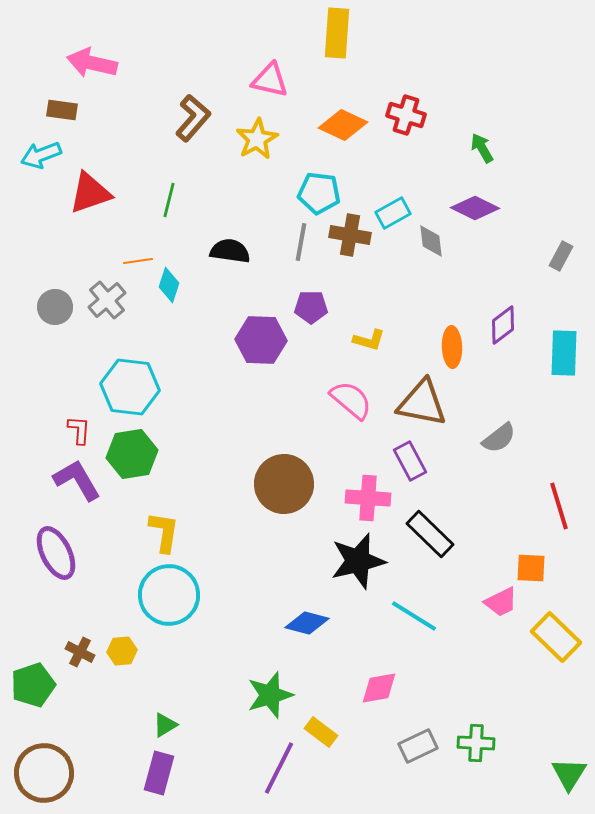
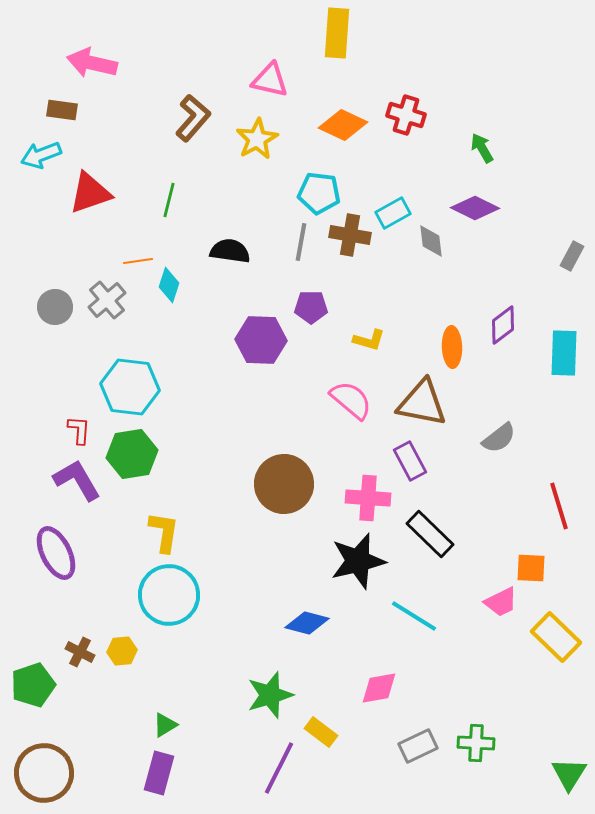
gray rectangle at (561, 256): moved 11 px right
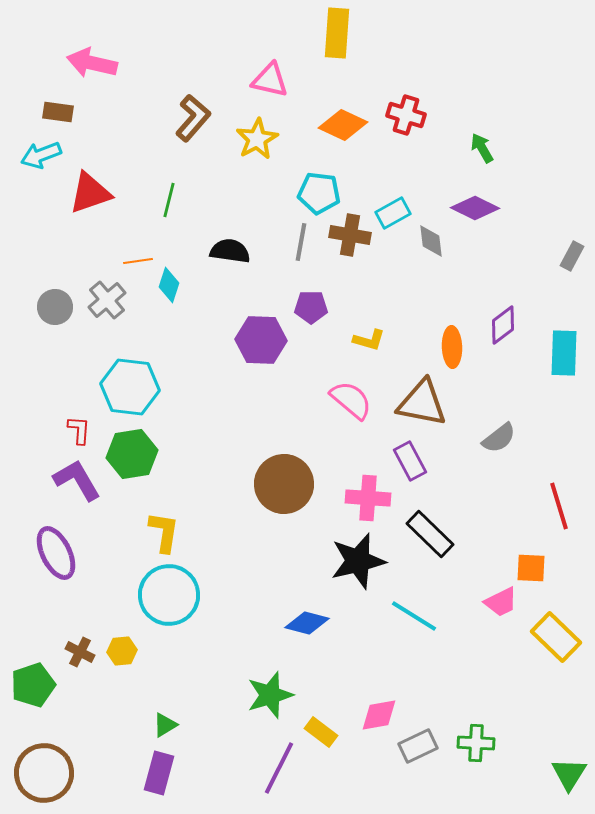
brown rectangle at (62, 110): moved 4 px left, 2 px down
pink diamond at (379, 688): moved 27 px down
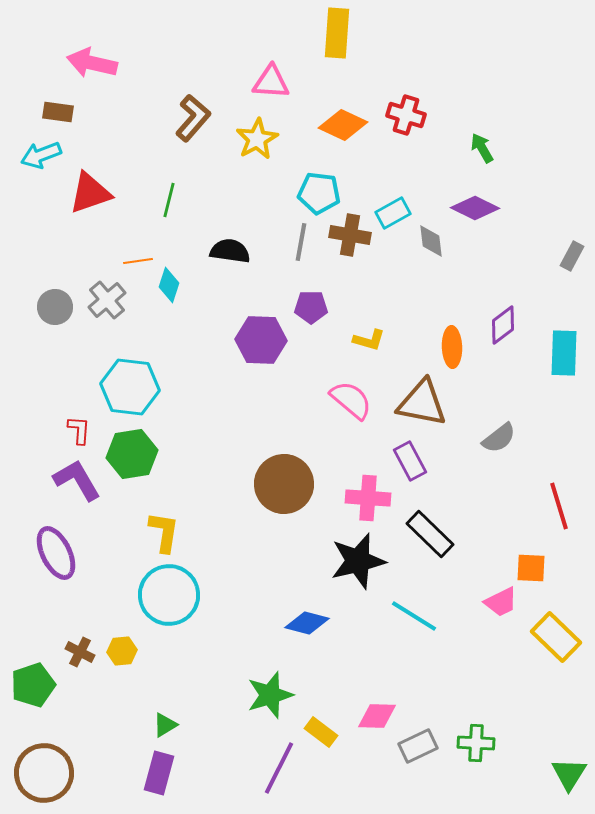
pink triangle at (270, 80): moved 1 px right, 2 px down; rotated 9 degrees counterclockwise
pink diamond at (379, 715): moved 2 px left, 1 px down; rotated 12 degrees clockwise
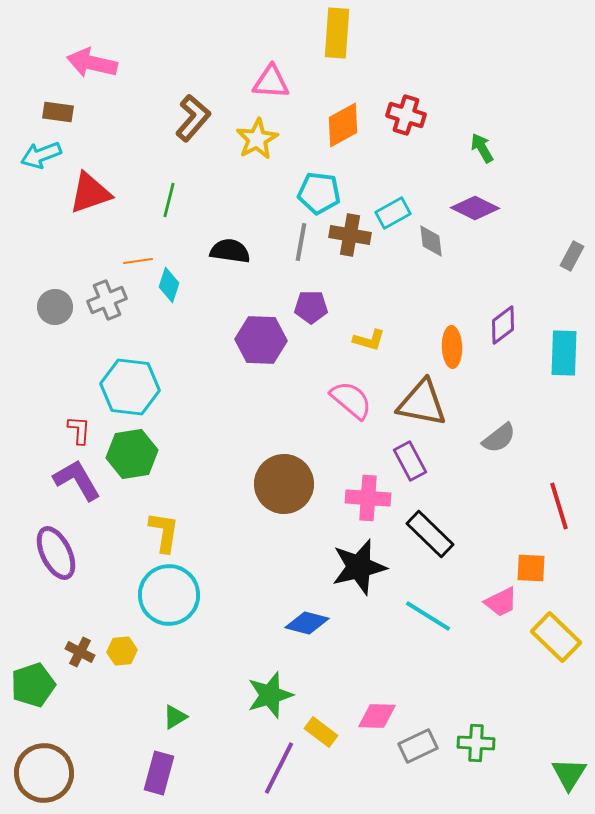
orange diamond at (343, 125): rotated 54 degrees counterclockwise
gray cross at (107, 300): rotated 18 degrees clockwise
black star at (358, 561): moved 1 px right, 6 px down
cyan line at (414, 616): moved 14 px right
green triangle at (165, 725): moved 10 px right, 8 px up
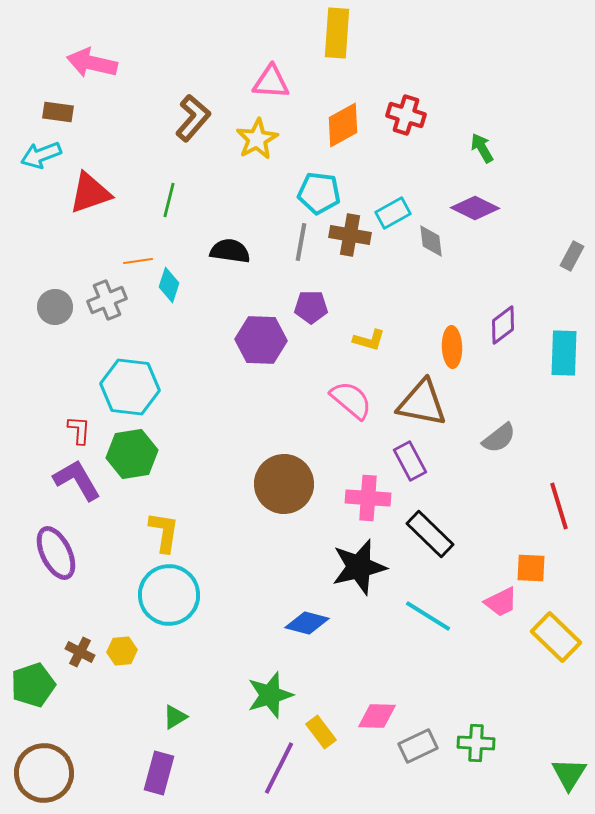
yellow rectangle at (321, 732): rotated 16 degrees clockwise
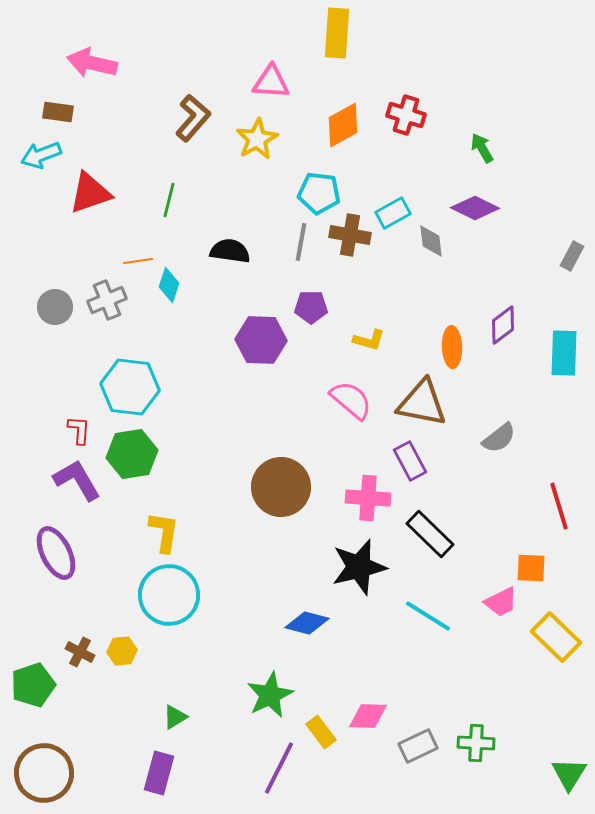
brown circle at (284, 484): moved 3 px left, 3 px down
green star at (270, 695): rotated 9 degrees counterclockwise
pink diamond at (377, 716): moved 9 px left
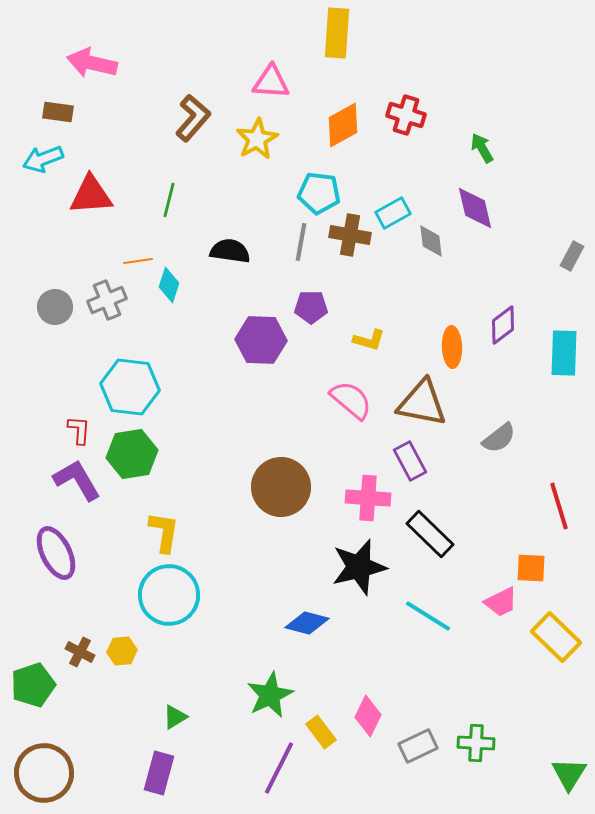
cyan arrow at (41, 155): moved 2 px right, 4 px down
red triangle at (90, 193): moved 1 px right, 2 px down; rotated 15 degrees clockwise
purple diamond at (475, 208): rotated 51 degrees clockwise
pink diamond at (368, 716): rotated 66 degrees counterclockwise
